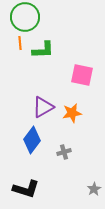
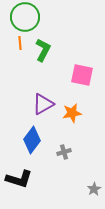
green L-shape: rotated 60 degrees counterclockwise
purple triangle: moved 3 px up
black L-shape: moved 7 px left, 10 px up
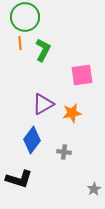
pink square: rotated 20 degrees counterclockwise
gray cross: rotated 24 degrees clockwise
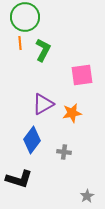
gray star: moved 7 px left, 7 px down
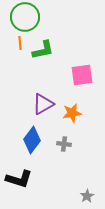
green L-shape: rotated 50 degrees clockwise
gray cross: moved 8 px up
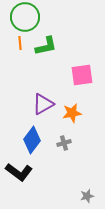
green L-shape: moved 3 px right, 4 px up
gray cross: moved 1 px up; rotated 24 degrees counterclockwise
black L-shape: moved 7 px up; rotated 20 degrees clockwise
gray star: rotated 16 degrees clockwise
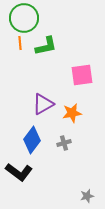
green circle: moved 1 px left, 1 px down
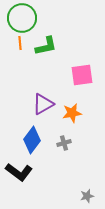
green circle: moved 2 px left
